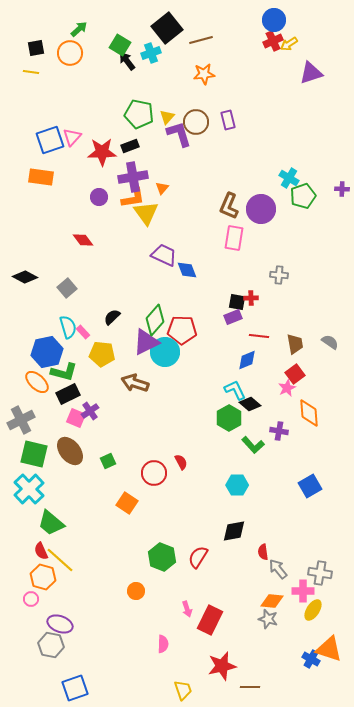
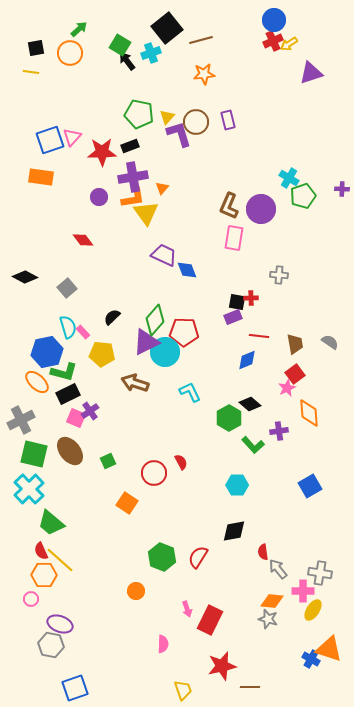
red pentagon at (182, 330): moved 2 px right, 2 px down
cyan L-shape at (235, 390): moved 45 px left, 2 px down
purple cross at (279, 431): rotated 18 degrees counterclockwise
orange hexagon at (43, 577): moved 1 px right, 2 px up; rotated 15 degrees counterclockwise
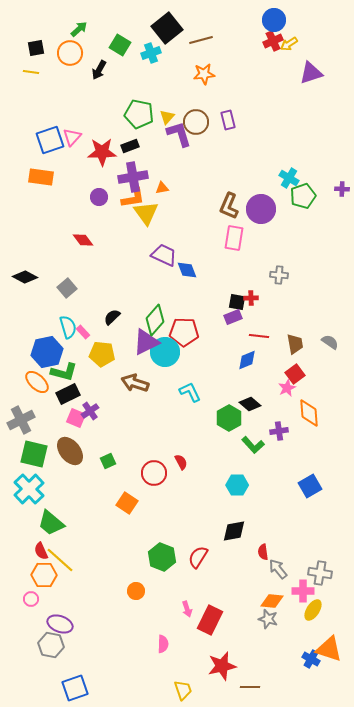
black arrow at (127, 61): moved 28 px left, 9 px down; rotated 114 degrees counterclockwise
orange triangle at (162, 188): rotated 40 degrees clockwise
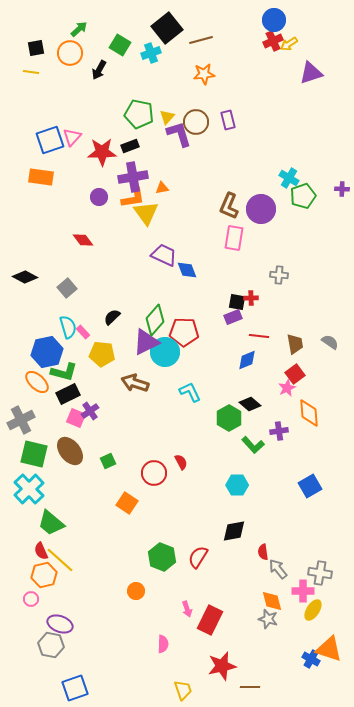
orange hexagon at (44, 575): rotated 15 degrees counterclockwise
orange diamond at (272, 601): rotated 70 degrees clockwise
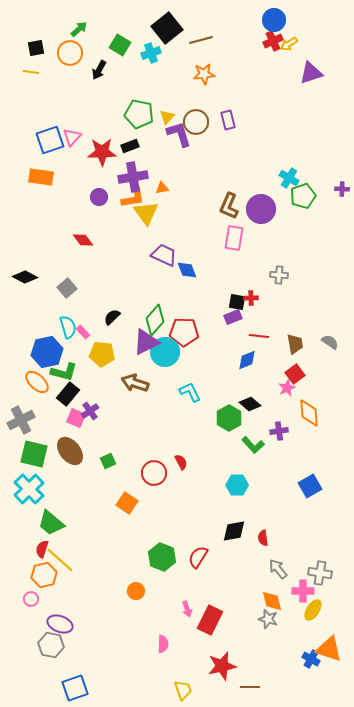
black rectangle at (68, 394): rotated 25 degrees counterclockwise
red semicircle at (41, 551): moved 1 px right, 2 px up; rotated 42 degrees clockwise
red semicircle at (263, 552): moved 14 px up
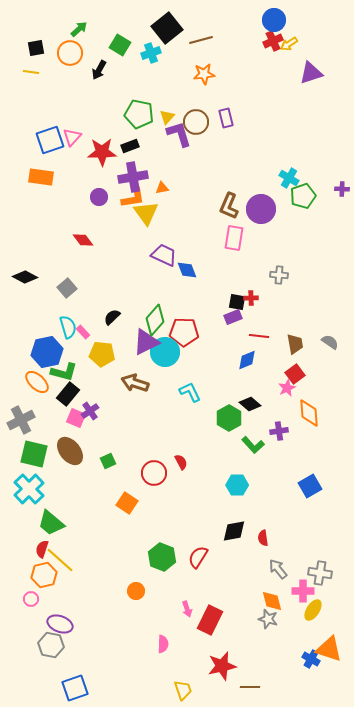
purple rectangle at (228, 120): moved 2 px left, 2 px up
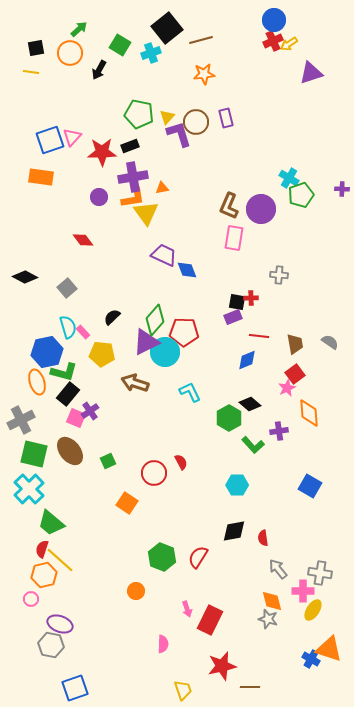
green pentagon at (303, 196): moved 2 px left, 1 px up
orange ellipse at (37, 382): rotated 30 degrees clockwise
blue square at (310, 486): rotated 30 degrees counterclockwise
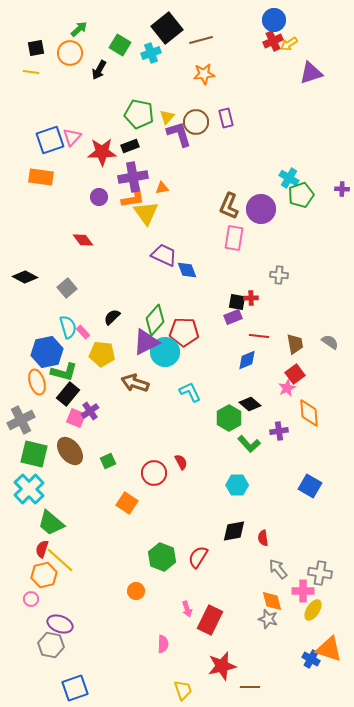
green L-shape at (253, 445): moved 4 px left, 1 px up
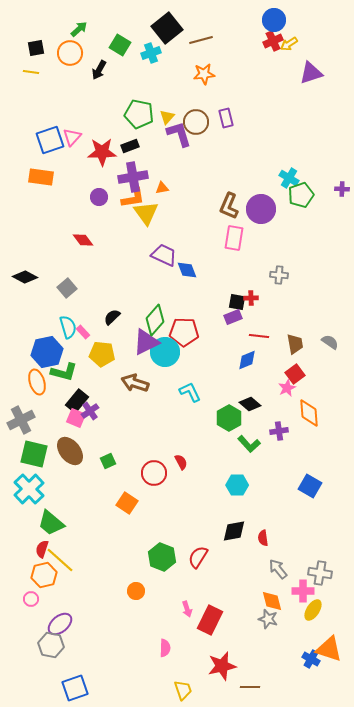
black rectangle at (68, 394): moved 9 px right, 7 px down
purple ellipse at (60, 624): rotated 60 degrees counterclockwise
pink semicircle at (163, 644): moved 2 px right, 4 px down
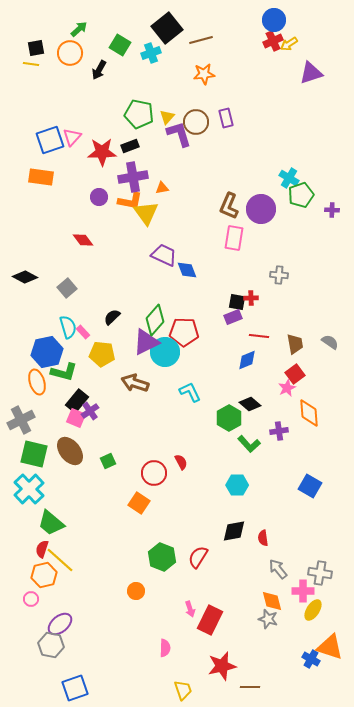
yellow line at (31, 72): moved 8 px up
purple cross at (342, 189): moved 10 px left, 21 px down
orange L-shape at (133, 198): moved 3 px left, 3 px down; rotated 20 degrees clockwise
orange square at (127, 503): moved 12 px right
pink arrow at (187, 609): moved 3 px right
orange triangle at (329, 649): moved 1 px right, 2 px up
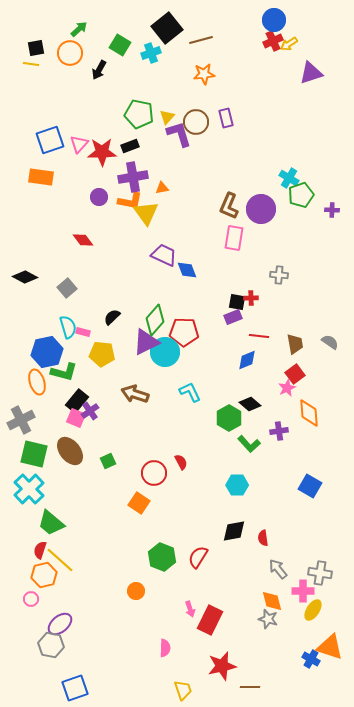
pink triangle at (72, 137): moved 7 px right, 7 px down
pink rectangle at (83, 332): rotated 32 degrees counterclockwise
brown arrow at (135, 383): moved 11 px down
red semicircle at (42, 549): moved 2 px left, 1 px down
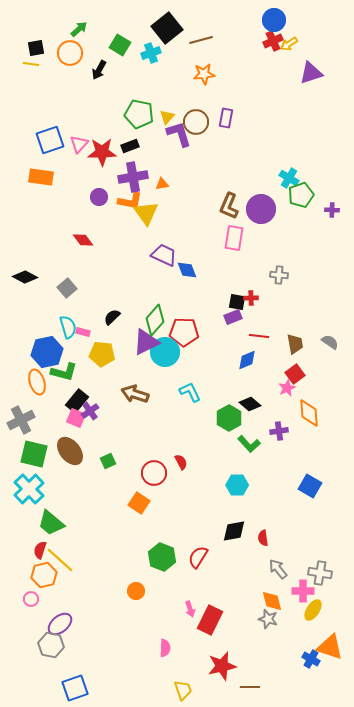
purple rectangle at (226, 118): rotated 24 degrees clockwise
orange triangle at (162, 188): moved 4 px up
